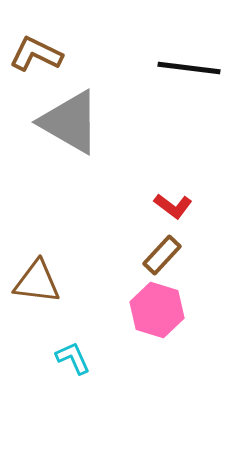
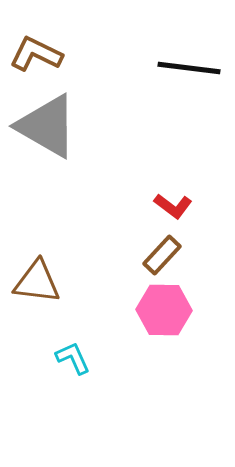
gray triangle: moved 23 px left, 4 px down
pink hexagon: moved 7 px right; rotated 16 degrees counterclockwise
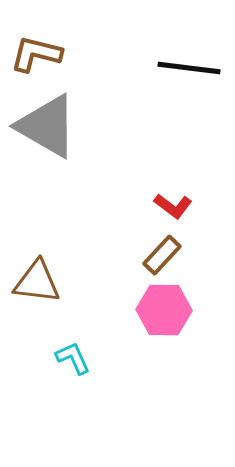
brown L-shape: rotated 12 degrees counterclockwise
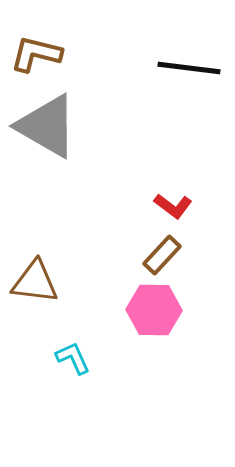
brown triangle: moved 2 px left
pink hexagon: moved 10 px left
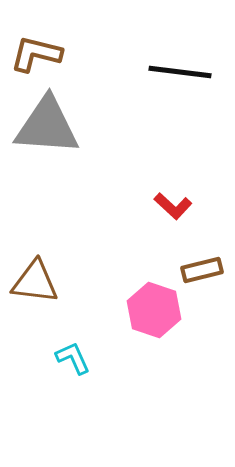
black line: moved 9 px left, 4 px down
gray triangle: rotated 26 degrees counterclockwise
red L-shape: rotated 6 degrees clockwise
brown rectangle: moved 40 px right, 15 px down; rotated 33 degrees clockwise
pink hexagon: rotated 18 degrees clockwise
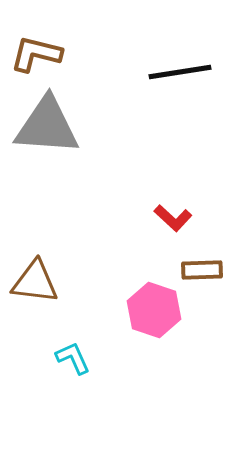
black line: rotated 16 degrees counterclockwise
red L-shape: moved 12 px down
brown rectangle: rotated 12 degrees clockwise
